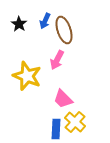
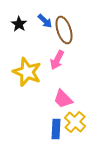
blue arrow: rotated 70 degrees counterclockwise
yellow star: moved 4 px up
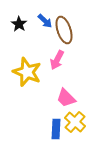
pink trapezoid: moved 3 px right, 1 px up
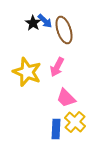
black star: moved 14 px right, 1 px up
pink arrow: moved 7 px down
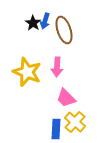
blue arrow: rotated 63 degrees clockwise
pink arrow: rotated 24 degrees counterclockwise
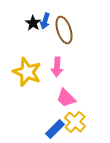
blue rectangle: moved 1 px left; rotated 42 degrees clockwise
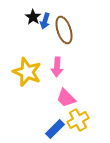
black star: moved 6 px up
yellow cross: moved 3 px right, 2 px up; rotated 20 degrees clockwise
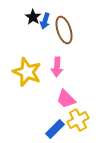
pink trapezoid: moved 1 px down
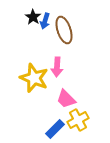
yellow star: moved 7 px right, 6 px down
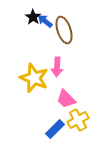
blue arrow: rotated 112 degrees clockwise
